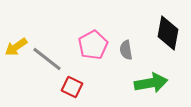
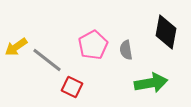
black diamond: moved 2 px left, 1 px up
gray line: moved 1 px down
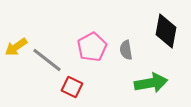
black diamond: moved 1 px up
pink pentagon: moved 1 px left, 2 px down
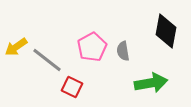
gray semicircle: moved 3 px left, 1 px down
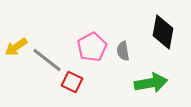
black diamond: moved 3 px left, 1 px down
red square: moved 5 px up
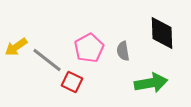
black diamond: moved 1 px left, 1 px down; rotated 12 degrees counterclockwise
pink pentagon: moved 3 px left, 1 px down
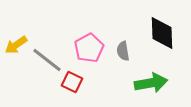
yellow arrow: moved 2 px up
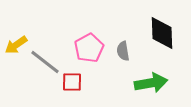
gray line: moved 2 px left, 2 px down
red square: rotated 25 degrees counterclockwise
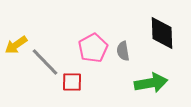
pink pentagon: moved 4 px right
gray line: rotated 8 degrees clockwise
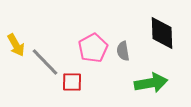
yellow arrow: rotated 85 degrees counterclockwise
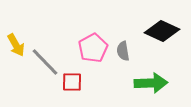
black diamond: moved 2 px up; rotated 64 degrees counterclockwise
green arrow: rotated 8 degrees clockwise
